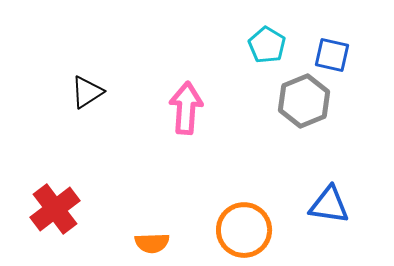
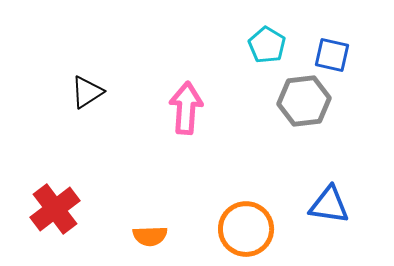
gray hexagon: rotated 15 degrees clockwise
orange circle: moved 2 px right, 1 px up
orange semicircle: moved 2 px left, 7 px up
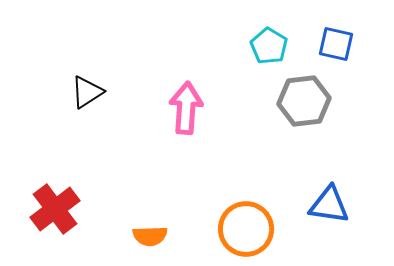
cyan pentagon: moved 2 px right, 1 px down
blue square: moved 4 px right, 11 px up
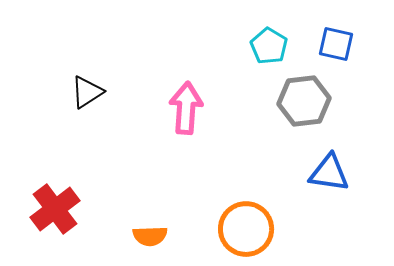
blue triangle: moved 32 px up
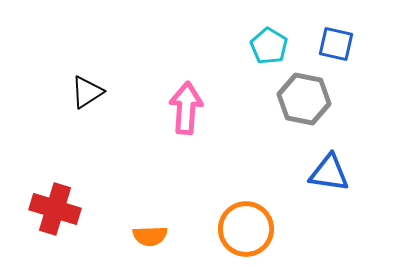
gray hexagon: moved 2 px up; rotated 18 degrees clockwise
red cross: rotated 36 degrees counterclockwise
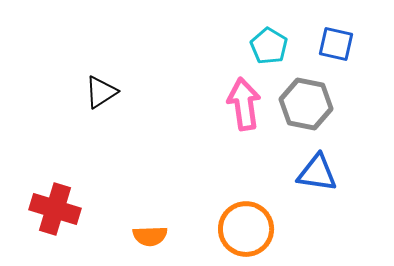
black triangle: moved 14 px right
gray hexagon: moved 2 px right, 5 px down
pink arrow: moved 58 px right, 4 px up; rotated 12 degrees counterclockwise
blue triangle: moved 12 px left
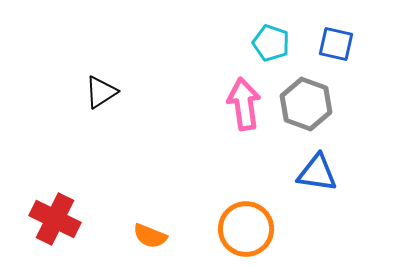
cyan pentagon: moved 2 px right, 3 px up; rotated 12 degrees counterclockwise
gray hexagon: rotated 9 degrees clockwise
red cross: moved 10 px down; rotated 9 degrees clockwise
orange semicircle: rotated 24 degrees clockwise
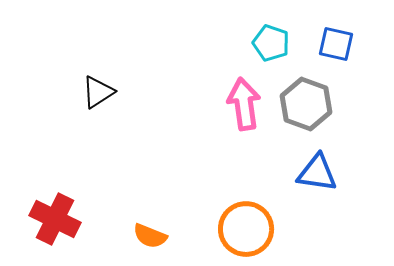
black triangle: moved 3 px left
